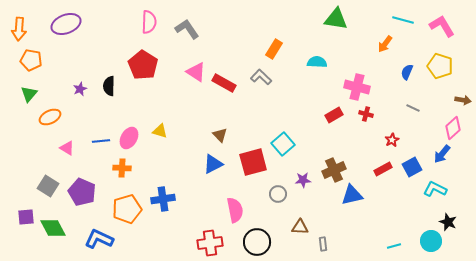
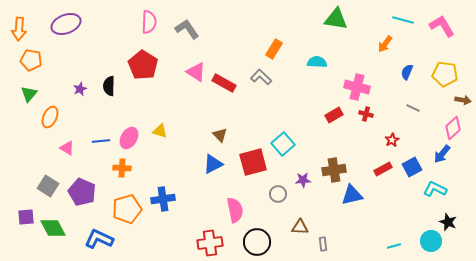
yellow pentagon at (440, 66): moved 5 px right, 8 px down; rotated 10 degrees counterclockwise
orange ellipse at (50, 117): rotated 40 degrees counterclockwise
brown cross at (334, 170): rotated 15 degrees clockwise
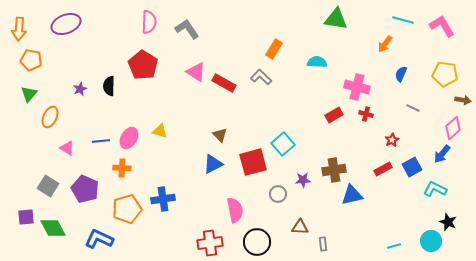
blue semicircle at (407, 72): moved 6 px left, 2 px down
purple pentagon at (82, 192): moved 3 px right, 3 px up
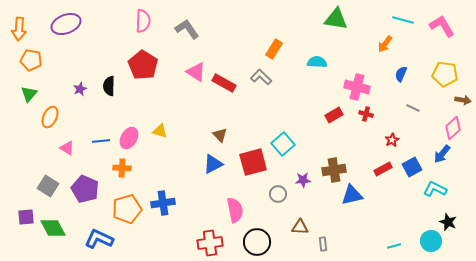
pink semicircle at (149, 22): moved 6 px left, 1 px up
blue cross at (163, 199): moved 4 px down
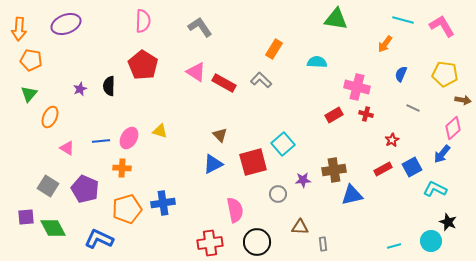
gray L-shape at (187, 29): moved 13 px right, 2 px up
gray L-shape at (261, 77): moved 3 px down
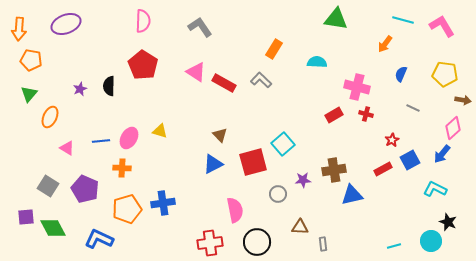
blue square at (412, 167): moved 2 px left, 7 px up
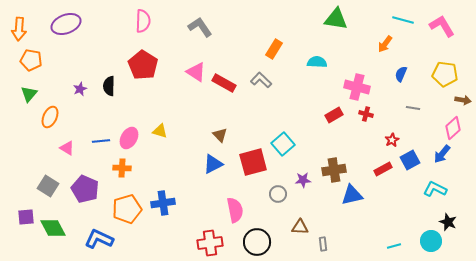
gray line at (413, 108): rotated 16 degrees counterclockwise
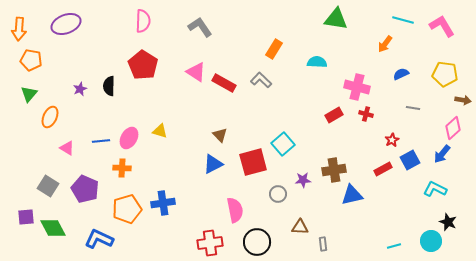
blue semicircle at (401, 74): rotated 42 degrees clockwise
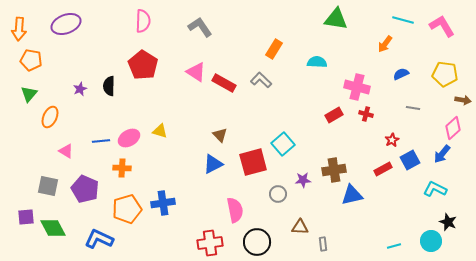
pink ellipse at (129, 138): rotated 30 degrees clockwise
pink triangle at (67, 148): moved 1 px left, 3 px down
gray square at (48, 186): rotated 20 degrees counterclockwise
